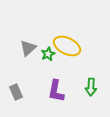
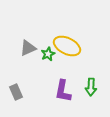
gray triangle: rotated 18 degrees clockwise
purple L-shape: moved 7 px right
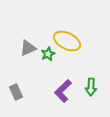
yellow ellipse: moved 5 px up
purple L-shape: rotated 35 degrees clockwise
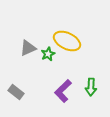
gray rectangle: rotated 28 degrees counterclockwise
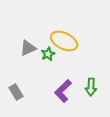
yellow ellipse: moved 3 px left
gray rectangle: rotated 21 degrees clockwise
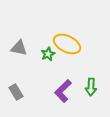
yellow ellipse: moved 3 px right, 3 px down
gray triangle: moved 9 px left; rotated 36 degrees clockwise
